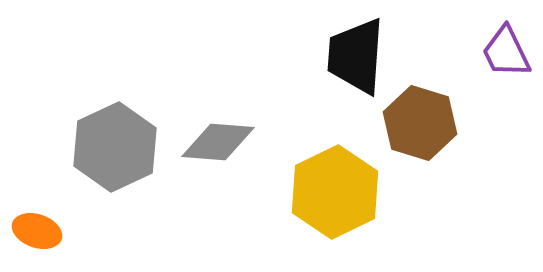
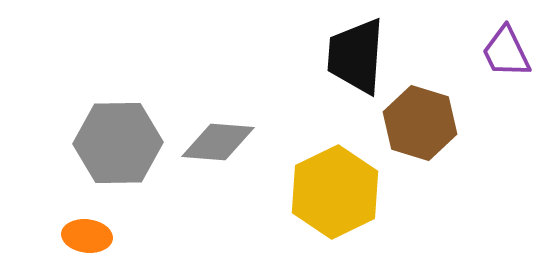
gray hexagon: moved 3 px right, 4 px up; rotated 24 degrees clockwise
orange ellipse: moved 50 px right, 5 px down; rotated 12 degrees counterclockwise
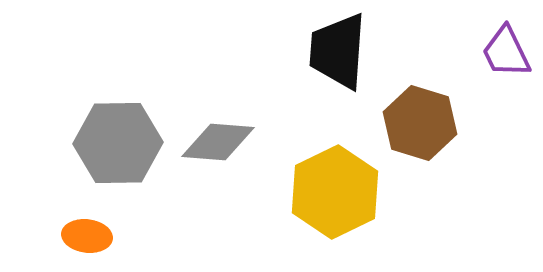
black trapezoid: moved 18 px left, 5 px up
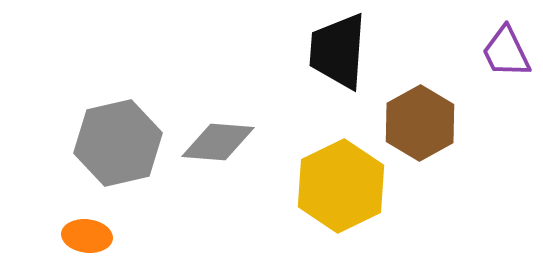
brown hexagon: rotated 14 degrees clockwise
gray hexagon: rotated 12 degrees counterclockwise
yellow hexagon: moved 6 px right, 6 px up
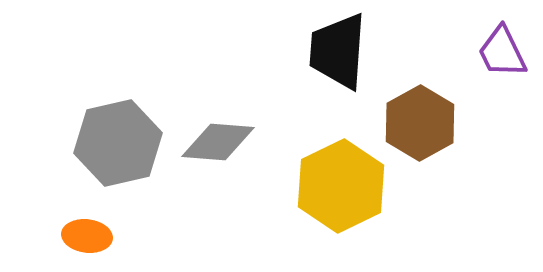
purple trapezoid: moved 4 px left
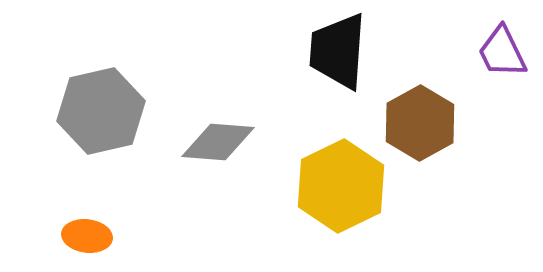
gray hexagon: moved 17 px left, 32 px up
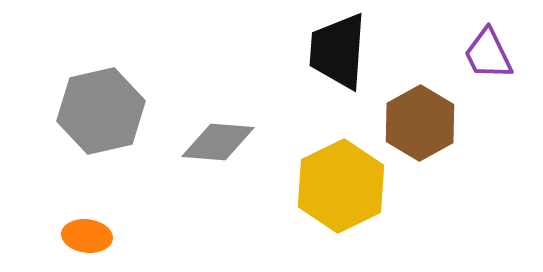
purple trapezoid: moved 14 px left, 2 px down
